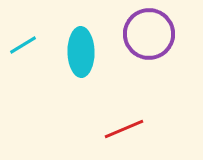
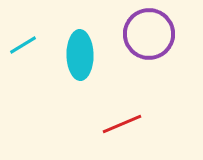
cyan ellipse: moved 1 px left, 3 px down
red line: moved 2 px left, 5 px up
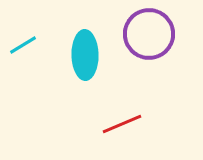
cyan ellipse: moved 5 px right
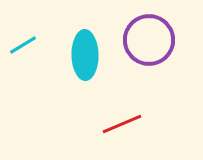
purple circle: moved 6 px down
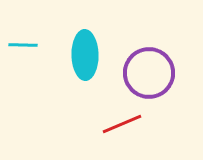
purple circle: moved 33 px down
cyan line: rotated 32 degrees clockwise
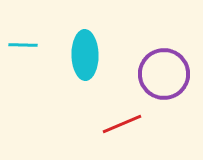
purple circle: moved 15 px right, 1 px down
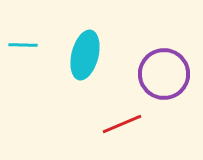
cyan ellipse: rotated 15 degrees clockwise
